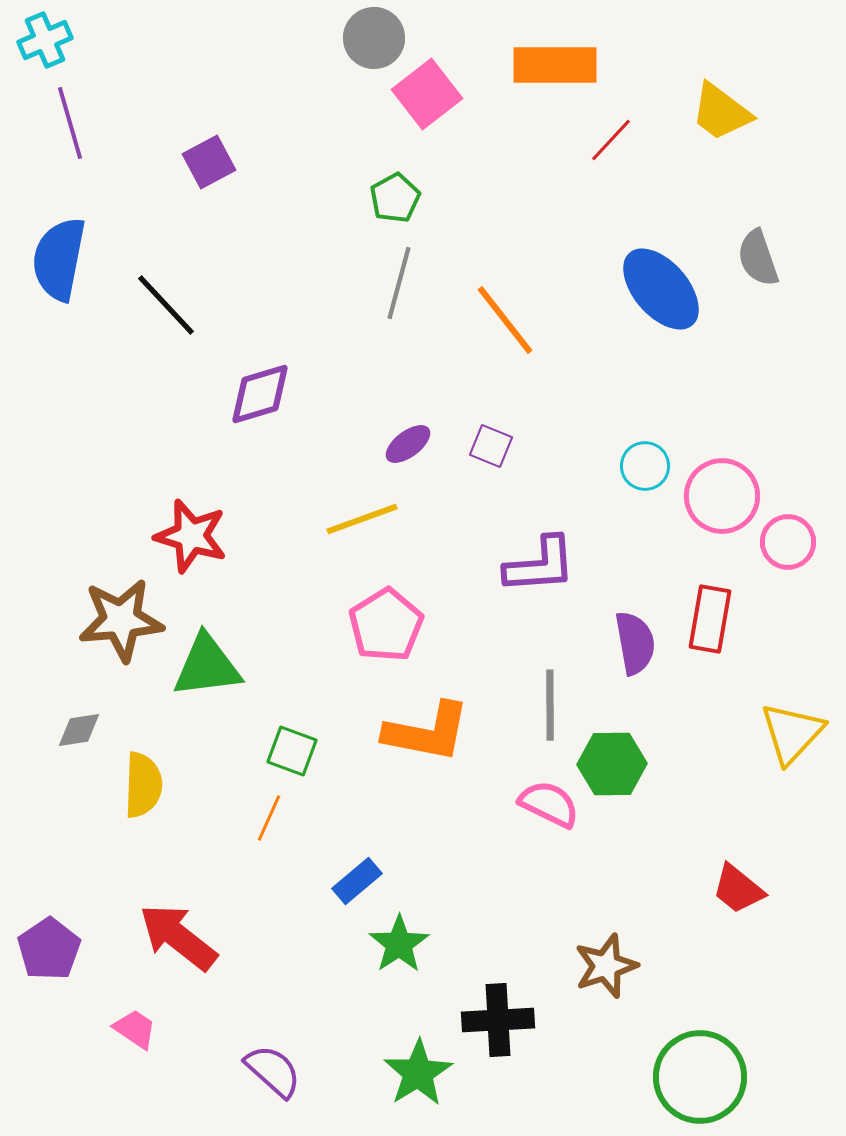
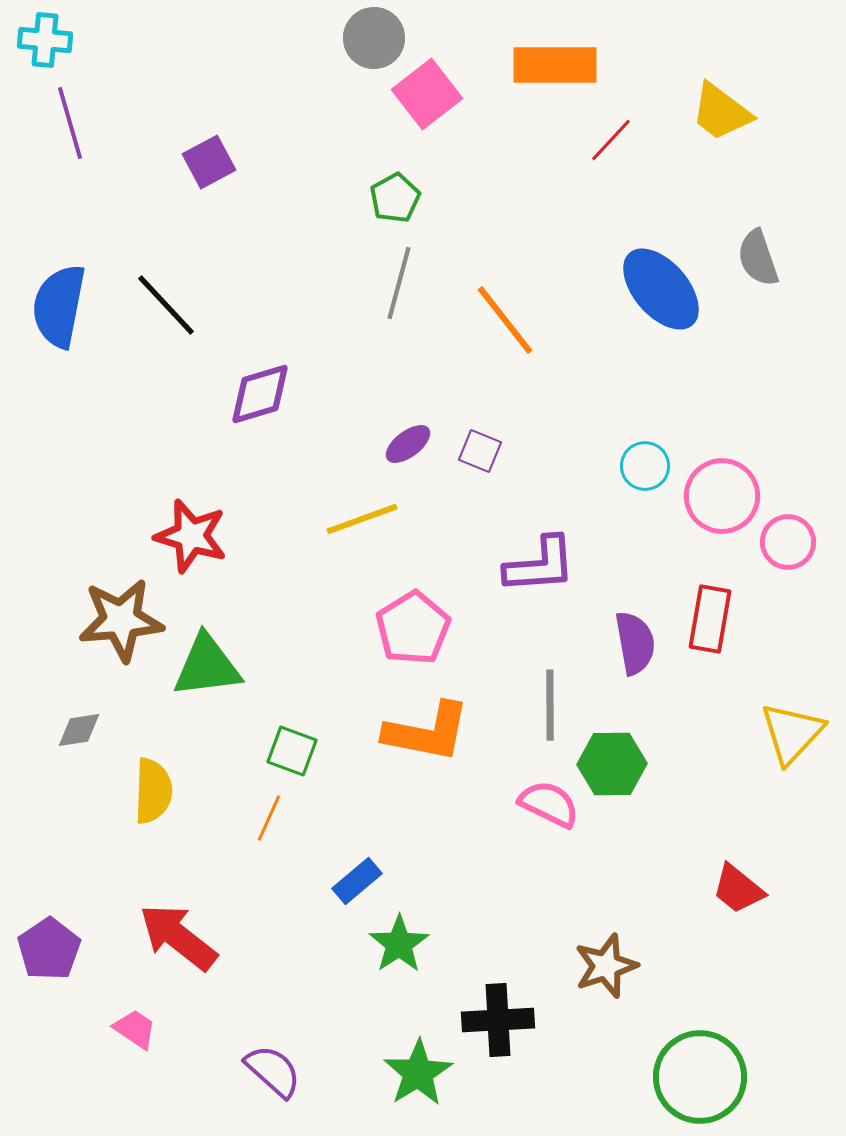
cyan cross at (45, 40): rotated 28 degrees clockwise
blue semicircle at (59, 259): moved 47 px down
purple square at (491, 446): moved 11 px left, 5 px down
pink pentagon at (386, 625): moved 27 px right, 3 px down
yellow semicircle at (143, 785): moved 10 px right, 6 px down
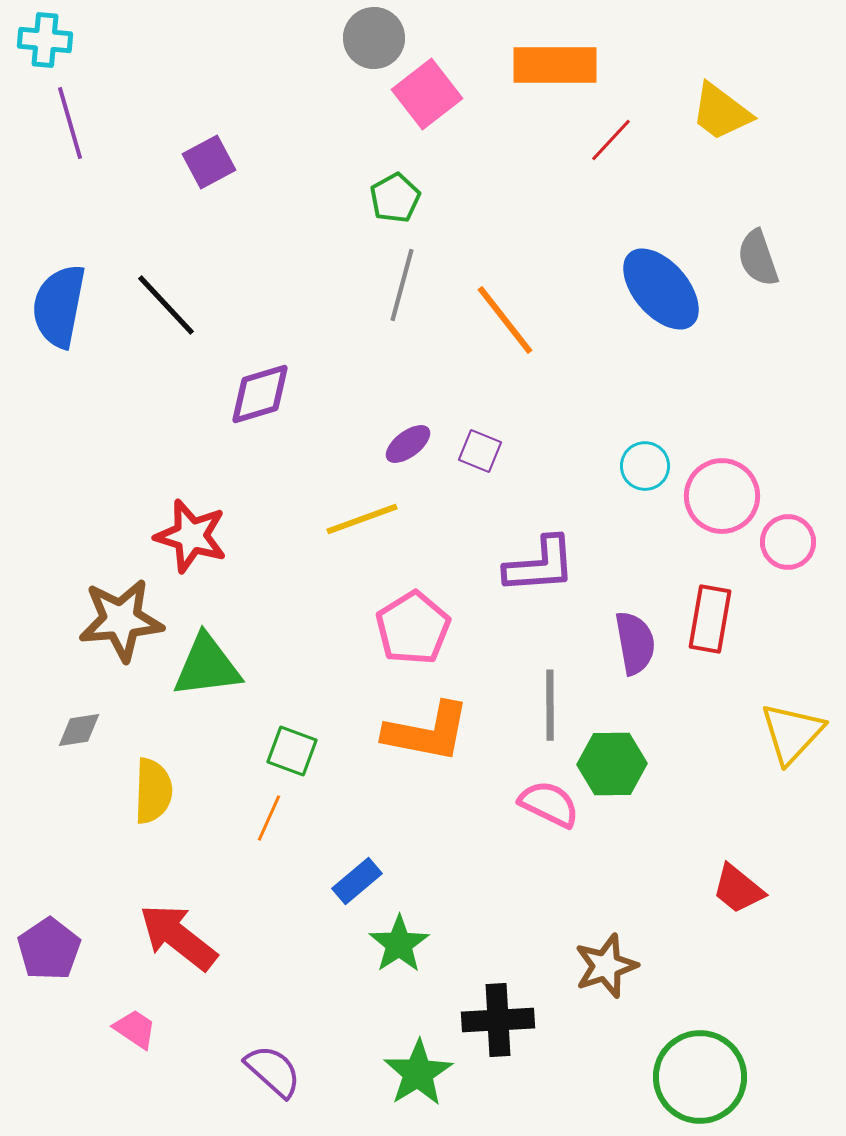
gray line at (399, 283): moved 3 px right, 2 px down
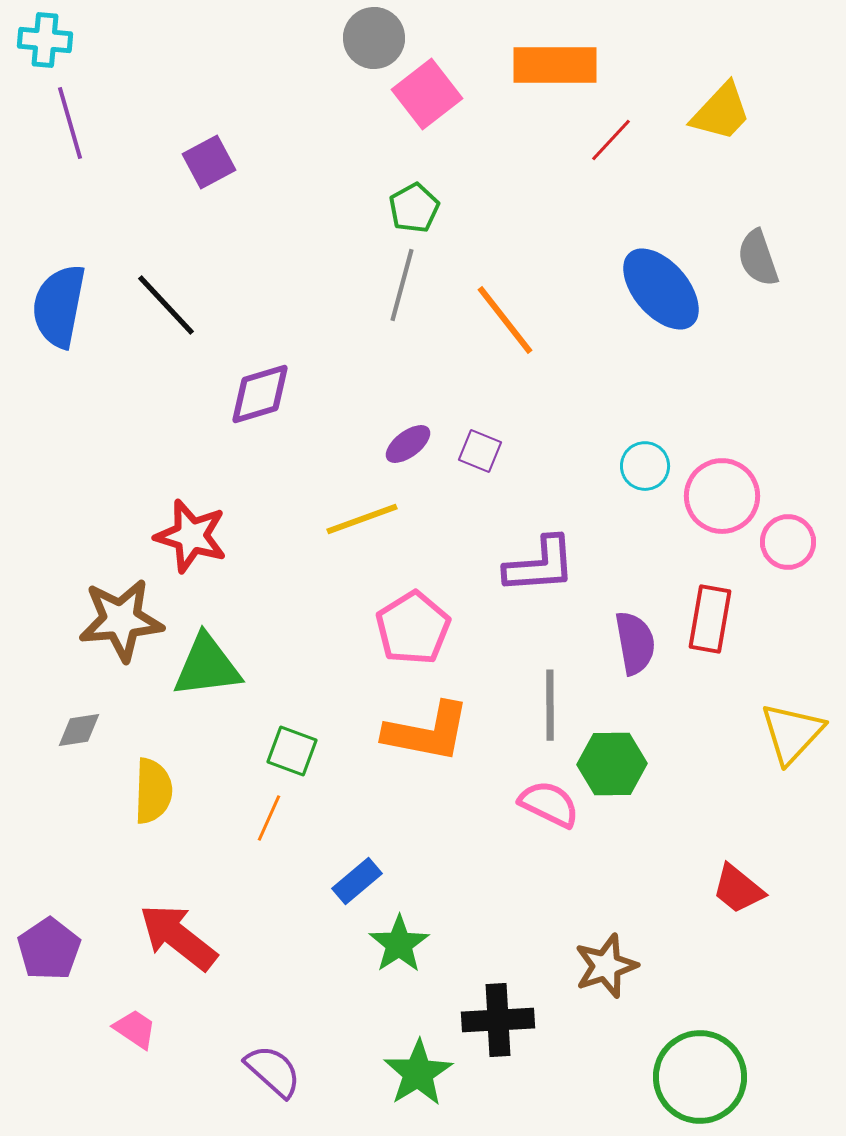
yellow trapezoid at (721, 112): rotated 84 degrees counterclockwise
green pentagon at (395, 198): moved 19 px right, 10 px down
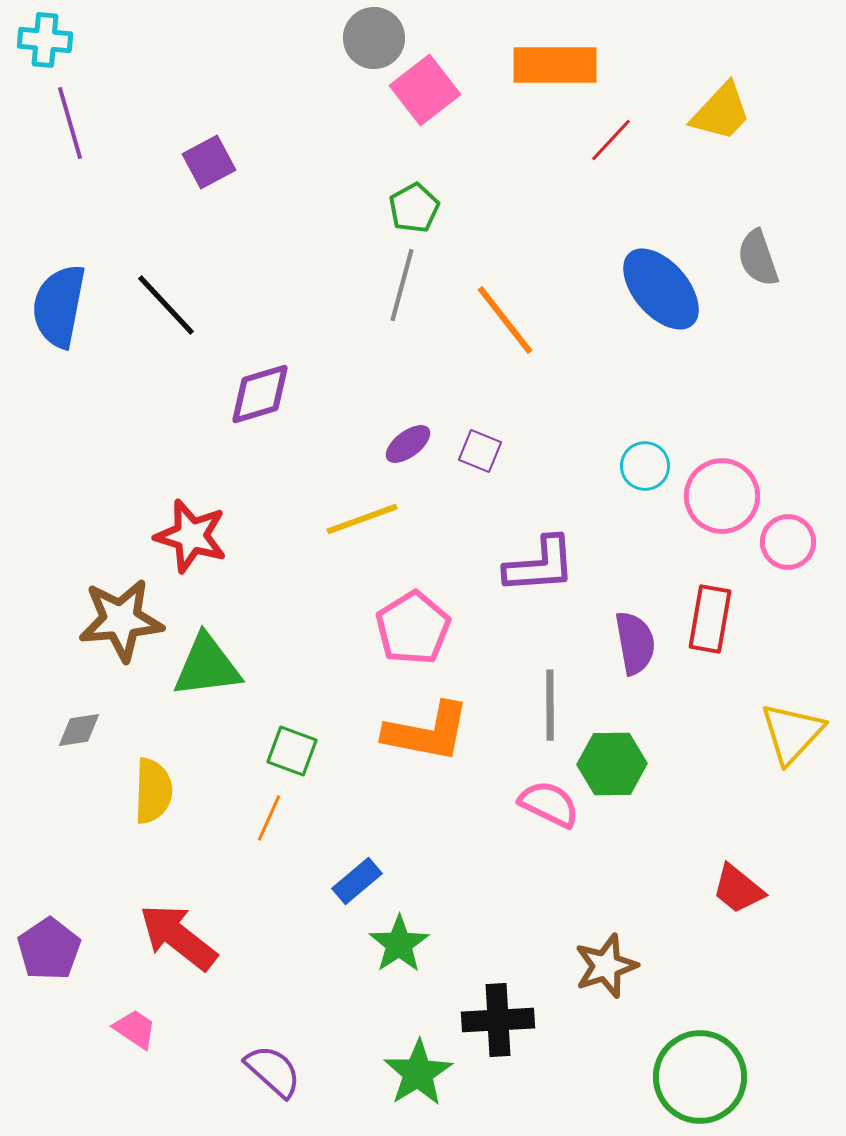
pink square at (427, 94): moved 2 px left, 4 px up
